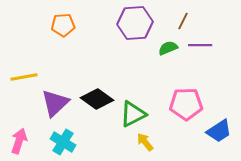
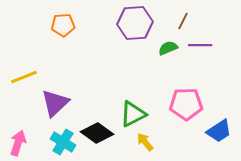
yellow line: rotated 12 degrees counterclockwise
black diamond: moved 34 px down
pink arrow: moved 1 px left, 2 px down
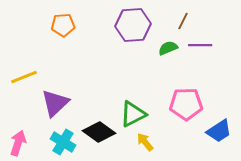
purple hexagon: moved 2 px left, 2 px down
black diamond: moved 2 px right, 1 px up
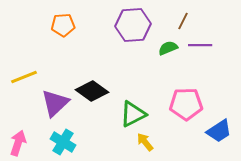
black diamond: moved 7 px left, 41 px up
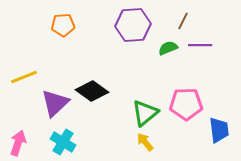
green triangle: moved 12 px right, 1 px up; rotated 12 degrees counterclockwise
blue trapezoid: moved 1 px up; rotated 64 degrees counterclockwise
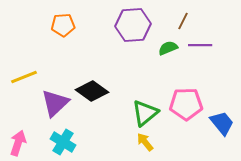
blue trapezoid: moved 3 px right, 7 px up; rotated 32 degrees counterclockwise
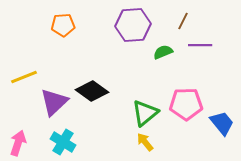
green semicircle: moved 5 px left, 4 px down
purple triangle: moved 1 px left, 1 px up
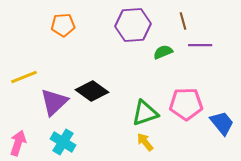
brown line: rotated 42 degrees counterclockwise
green triangle: rotated 20 degrees clockwise
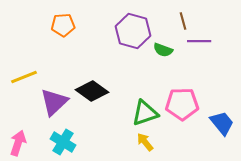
purple hexagon: moved 6 px down; rotated 20 degrees clockwise
purple line: moved 1 px left, 4 px up
green semicircle: moved 2 px up; rotated 138 degrees counterclockwise
pink pentagon: moved 4 px left
